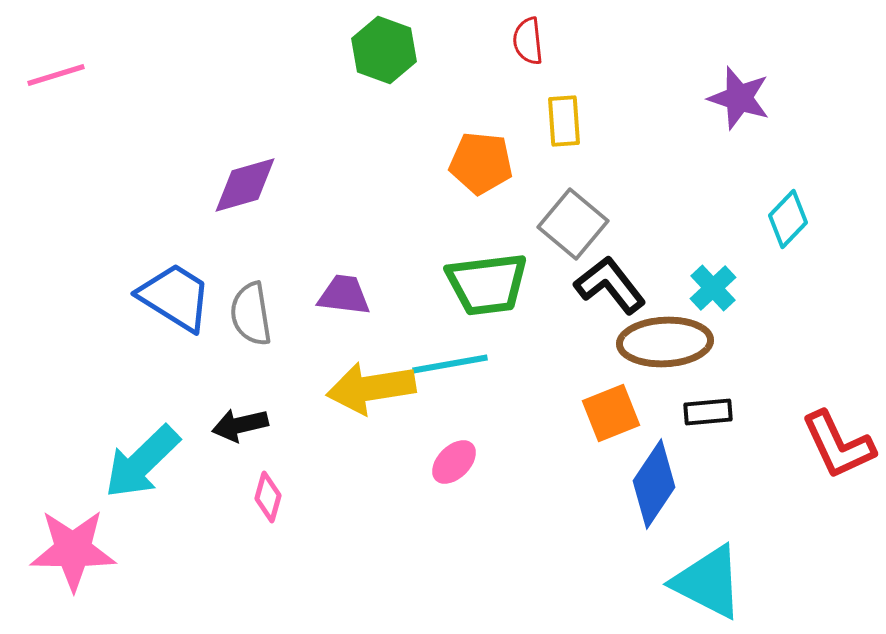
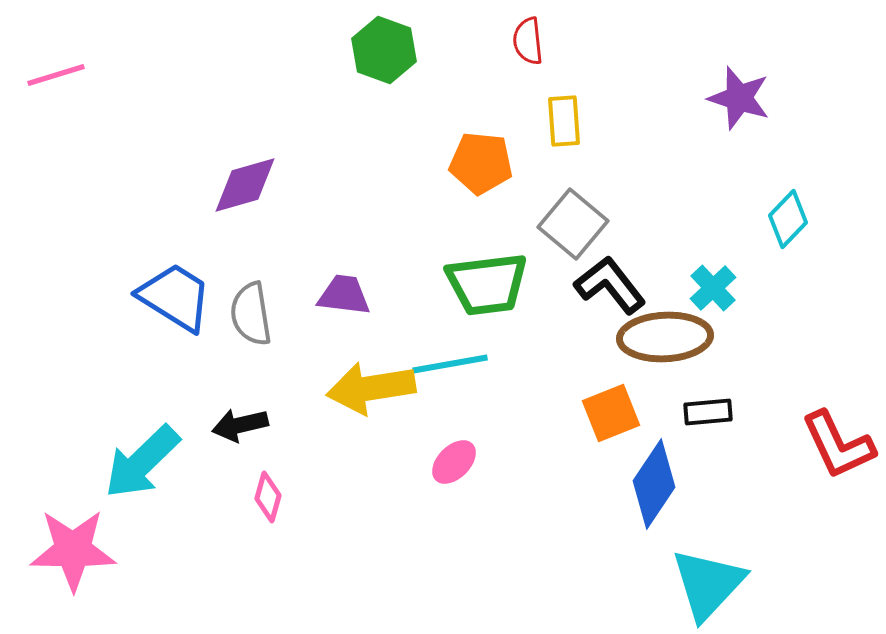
brown ellipse: moved 5 px up
cyan triangle: moved 2 px down; rotated 46 degrees clockwise
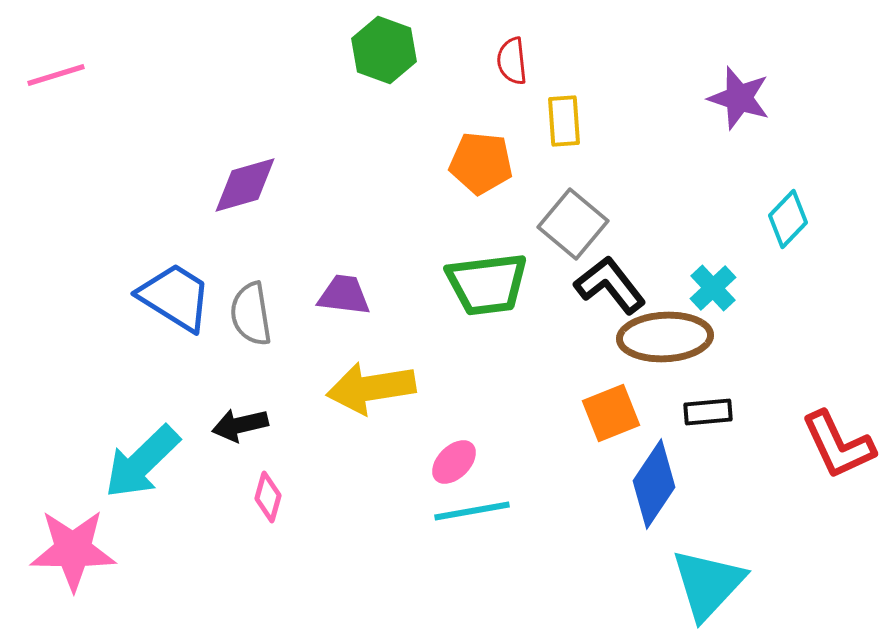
red semicircle: moved 16 px left, 20 px down
cyan line: moved 22 px right, 147 px down
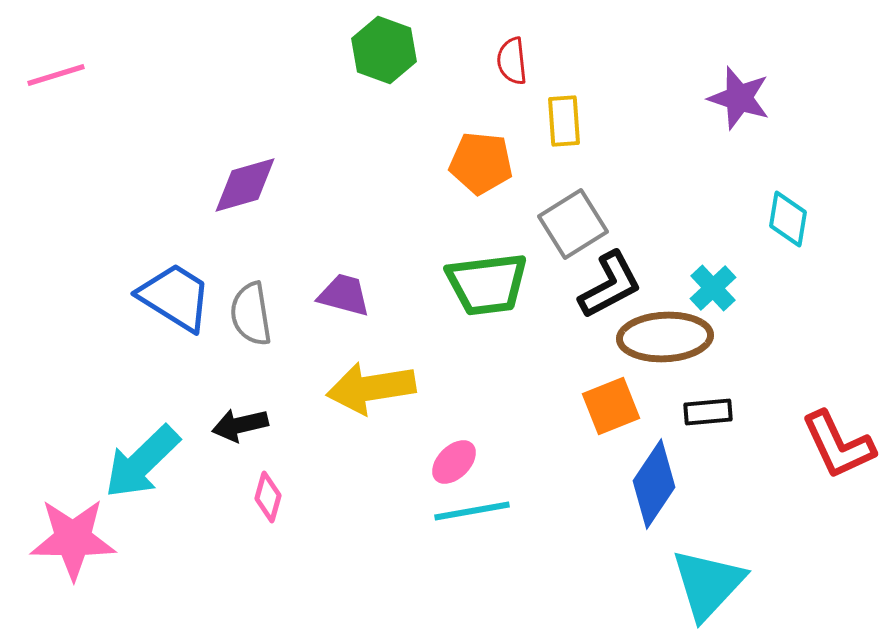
cyan diamond: rotated 34 degrees counterclockwise
gray square: rotated 18 degrees clockwise
black L-shape: rotated 100 degrees clockwise
purple trapezoid: rotated 8 degrees clockwise
orange square: moved 7 px up
pink star: moved 11 px up
